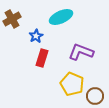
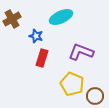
blue star: rotated 24 degrees counterclockwise
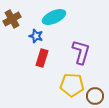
cyan ellipse: moved 7 px left
purple L-shape: rotated 85 degrees clockwise
yellow pentagon: moved 1 px down; rotated 20 degrees counterclockwise
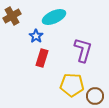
brown cross: moved 3 px up
blue star: rotated 16 degrees clockwise
purple L-shape: moved 2 px right, 2 px up
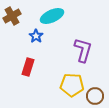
cyan ellipse: moved 2 px left, 1 px up
red rectangle: moved 14 px left, 9 px down
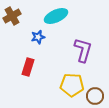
cyan ellipse: moved 4 px right
blue star: moved 2 px right, 1 px down; rotated 24 degrees clockwise
